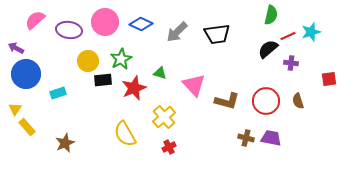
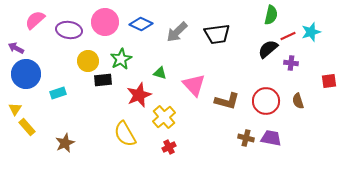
red square: moved 2 px down
red star: moved 5 px right, 7 px down
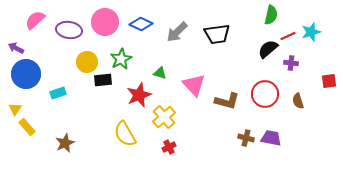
yellow circle: moved 1 px left, 1 px down
red circle: moved 1 px left, 7 px up
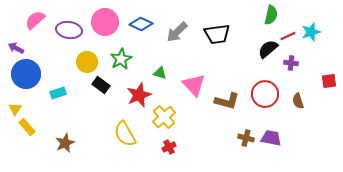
black rectangle: moved 2 px left, 5 px down; rotated 42 degrees clockwise
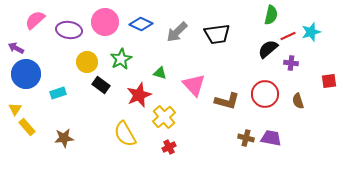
brown star: moved 1 px left, 5 px up; rotated 18 degrees clockwise
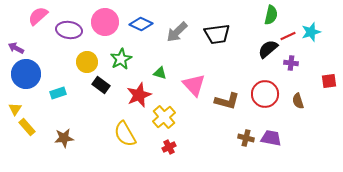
pink semicircle: moved 3 px right, 4 px up
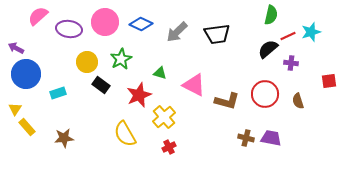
purple ellipse: moved 1 px up
pink triangle: rotated 20 degrees counterclockwise
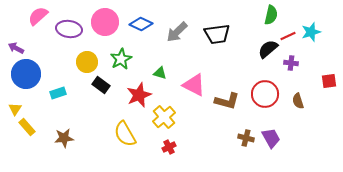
purple trapezoid: rotated 50 degrees clockwise
